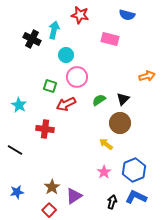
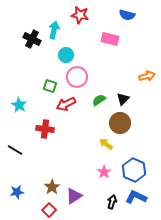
blue hexagon: rotated 15 degrees counterclockwise
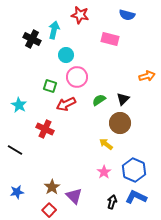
red cross: rotated 18 degrees clockwise
purple triangle: rotated 42 degrees counterclockwise
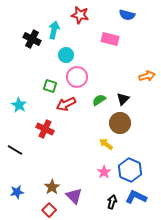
blue hexagon: moved 4 px left
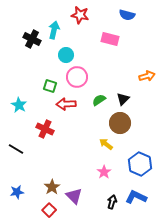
red arrow: rotated 24 degrees clockwise
black line: moved 1 px right, 1 px up
blue hexagon: moved 10 px right, 6 px up
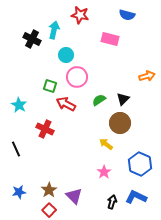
red arrow: rotated 30 degrees clockwise
black line: rotated 35 degrees clockwise
brown star: moved 3 px left, 3 px down
blue star: moved 2 px right
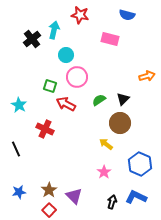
black cross: rotated 24 degrees clockwise
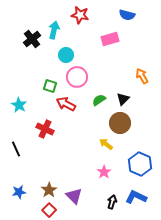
pink rectangle: rotated 30 degrees counterclockwise
orange arrow: moved 5 px left; rotated 105 degrees counterclockwise
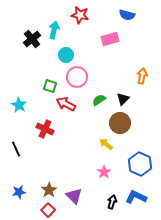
orange arrow: rotated 42 degrees clockwise
red square: moved 1 px left
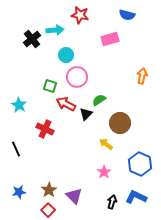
cyan arrow: moved 1 px right; rotated 72 degrees clockwise
black triangle: moved 37 px left, 15 px down
